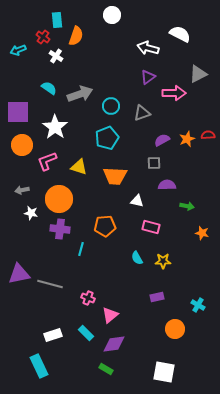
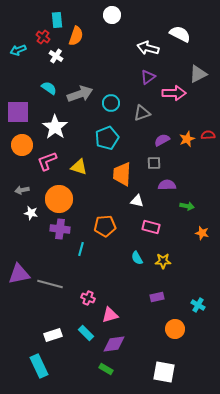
cyan circle at (111, 106): moved 3 px up
orange trapezoid at (115, 176): moved 7 px right, 2 px up; rotated 90 degrees clockwise
pink triangle at (110, 315): rotated 24 degrees clockwise
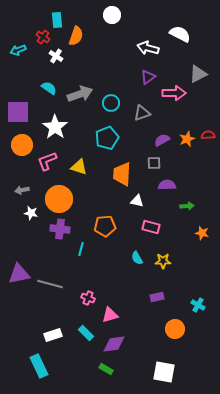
green arrow at (187, 206): rotated 16 degrees counterclockwise
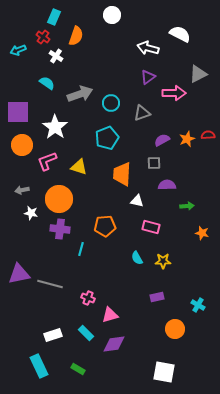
cyan rectangle at (57, 20): moved 3 px left, 3 px up; rotated 28 degrees clockwise
cyan semicircle at (49, 88): moved 2 px left, 5 px up
green rectangle at (106, 369): moved 28 px left
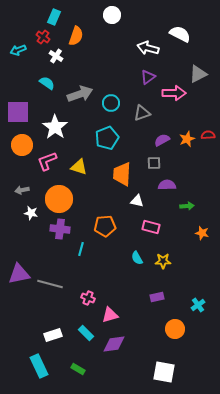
cyan cross at (198, 305): rotated 24 degrees clockwise
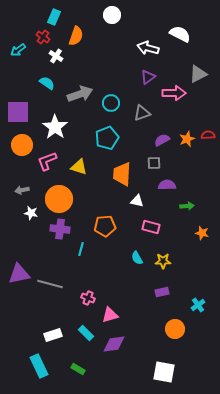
cyan arrow at (18, 50): rotated 14 degrees counterclockwise
purple rectangle at (157, 297): moved 5 px right, 5 px up
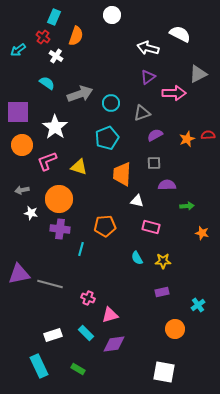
purple semicircle at (162, 140): moved 7 px left, 5 px up
